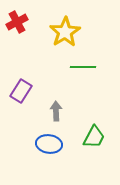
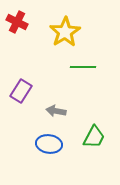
red cross: rotated 35 degrees counterclockwise
gray arrow: rotated 78 degrees counterclockwise
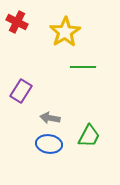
gray arrow: moved 6 px left, 7 px down
green trapezoid: moved 5 px left, 1 px up
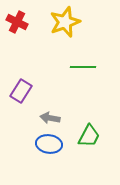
yellow star: moved 10 px up; rotated 12 degrees clockwise
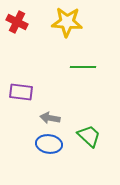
yellow star: moved 2 px right; rotated 24 degrees clockwise
purple rectangle: moved 1 px down; rotated 65 degrees clockwise
green trapezoid: rotated 75 degrees counterclockwise
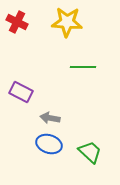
purple rectangle: rotated 20 degrees clockwise
green trapezoid: moved 1 px right, 16 px down
blue ellipse: rotated 10 degrees clockwise
